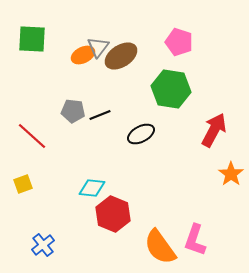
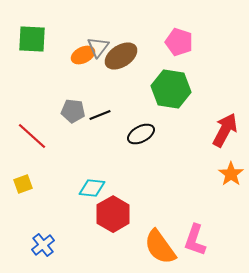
red arrow: moved 11 px right
red hexagon: rotated 8 degrees clockwise
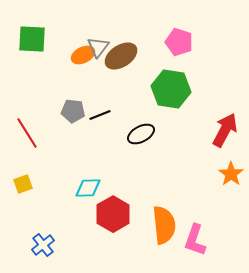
red line: moved 5 px left, 3 px up; rotated 16 degrees clockwise
cyan diamond: moved 4 px left; rotated 8 degrees counterclockwise
orange semicircle: moved 4 px right, 22 px up; rotated 150 degrees counterclockwise
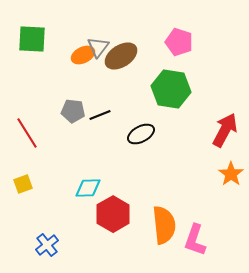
blue cross: moved 4 px right
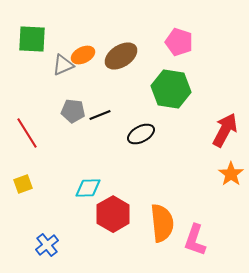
gray triangle: moved 35 px left, 18 px down; rotated 30 degrees clockwise
orange semicircle: moved 2 px left, 2 px up
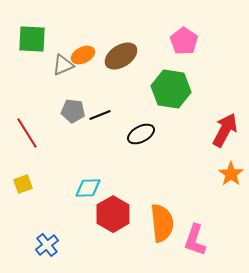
pink pentagon: moved 5 px right, 1 px up; rotated 16 degrees clockwise
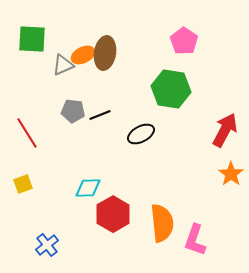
brown ellipse: moved 16 px left, 3 px up; rotated 48 degrees counterclockwise
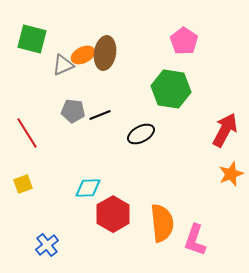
green square: rotated 12 degrees clockwise
orange star: rotated 15 degrees clockwise
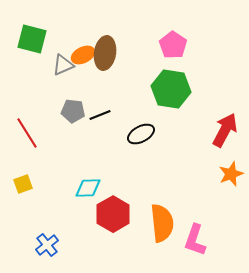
pink pentagon: moved 11 px left, 4 px down
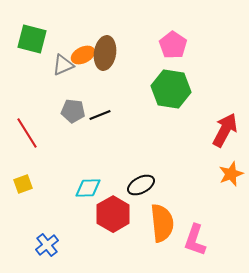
black ellipse: moved 51 px down
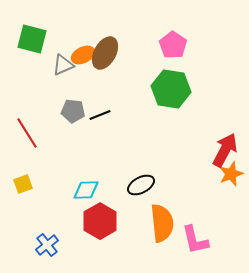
brown ellipse: rotated 20 degrees clockwise
red arrow: moved 20 px down
cyan diamond: moved 2 px left, 2 px down
red hexagon: moved 13 px left, 7 px down
pink L-shape: rotated 32 degrees counterclockwise
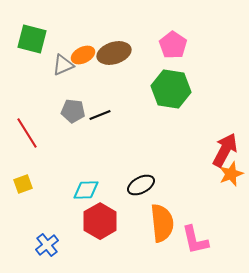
brown ellipse: moved 9 px right; rotated 44 degrees clockwise
